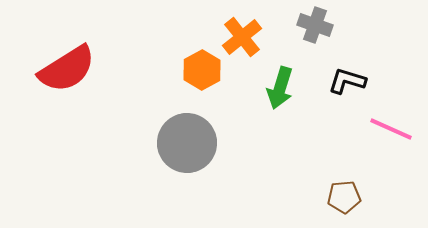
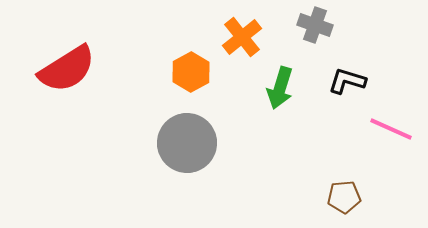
orange hexagon: moved 11 px left, 2 px down
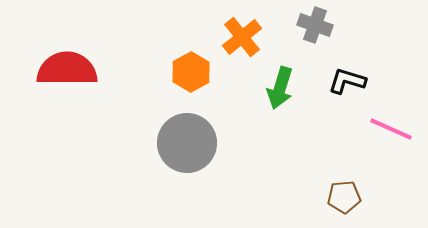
red semicircle: rotated 148 degrees counterclockwise
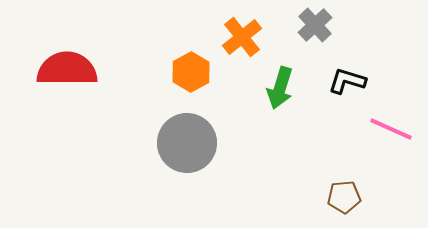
gray cross: rotated 28 degrees clockwise
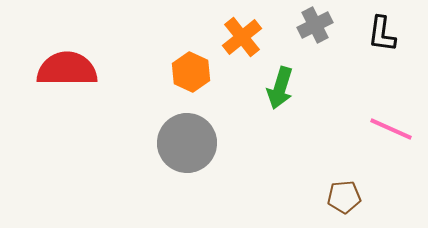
gray cross: rotated 16 degrees clockwise
orange hexagon: rotated 6 degrees counterclockwise
black L-shape: moved 35 px right, 47 px up; rotated 99 degrees counterclockwise
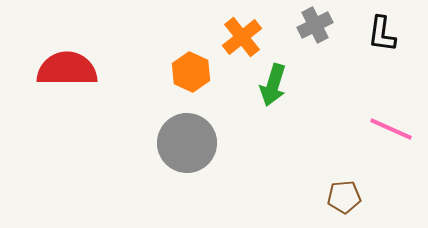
green arrow: moved 7 px left, 3 px up
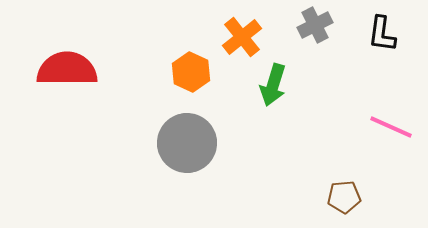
pink line: moved 2 px up
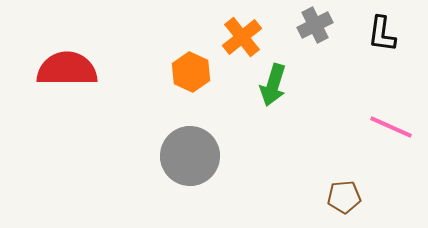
gray circle: moved 3 px right, 13 px down
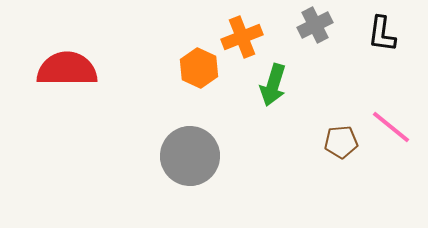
orange cross: rotated 18 degrees clockwise
orange hexagon: moved 8 px right, 4 px up
pink line: rotated 15 degrees clockwise
brown pentagon: moved 3 px left, 55 px up
